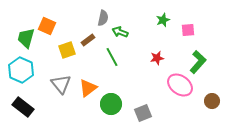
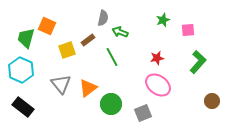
pink ellipse: moved 22 px left
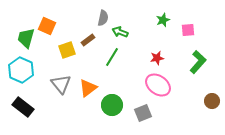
green line: rotated 60 degrees clockwise
green circle: moved 1 px right, 1 px down
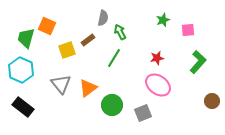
green arrow: rotated 42 degrees clockwise
green line: moved 2 px right, 1 px down
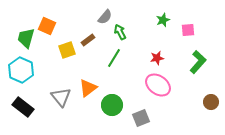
gray semicircle: moved 2 px right, 1 px up; rotated 28 degrees clockwise
gray triangle: moved 13 px down
brown circle: moved 1 px left, 1 px down
gray square: moved 2 px left, 5 px down
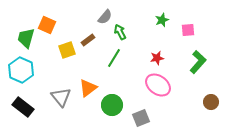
green star: moved 1 px left
orange square: moved 1 px up
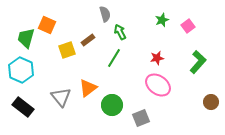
gray semicircle: moved 3 px up; rotated 56 degrees counterclockwise
pink square: moved 4 px up; rotated 32 degrees counterclockwise
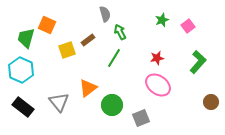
gray triangle: moved 2 px left, 5 px down
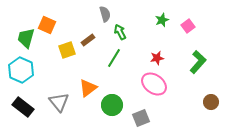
pink ellipse: moved 4 px left, 1 px up
